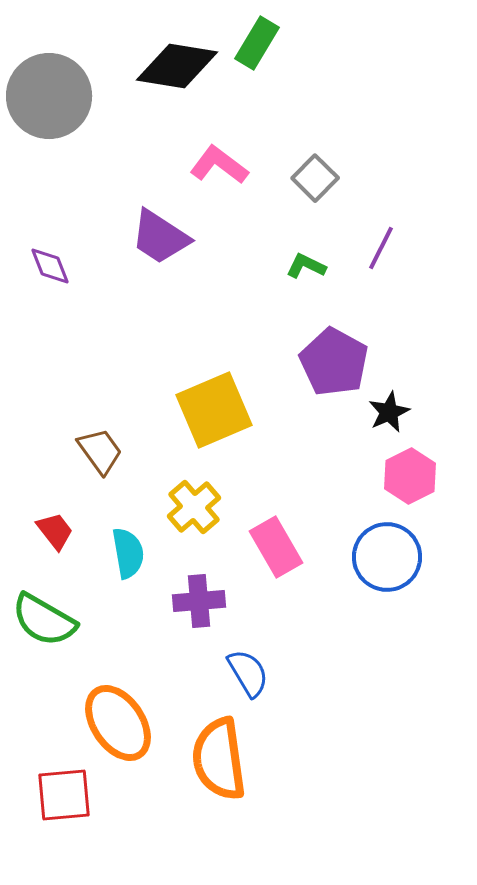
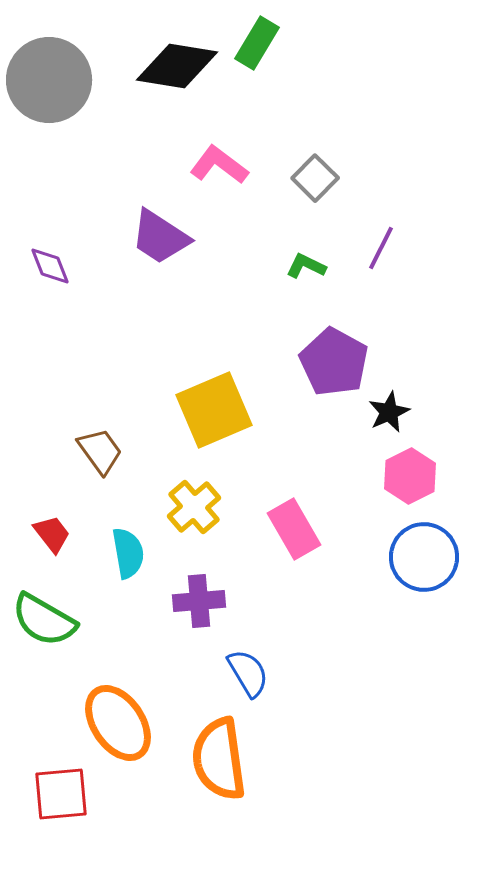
gray circle: moved 16 px up
red trapezoid: moved 3 px left, 3 px down
pink rectangle: moved 18 px right, 18 px up
blue circle: moved 37 px right
red square: moved 3 px left, 1 px up
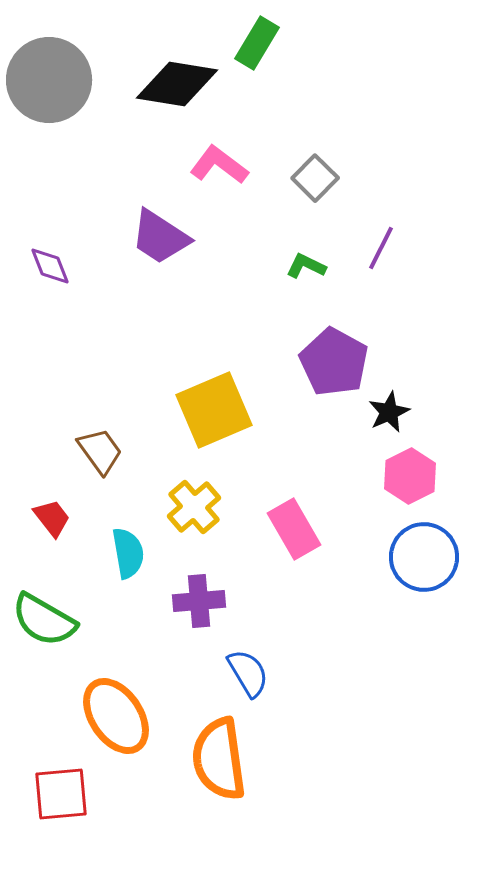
black diamond: moved 18 px down
red trapezoid: moved 16 px up
orange ellipse: moved 2 px left, 7 px up
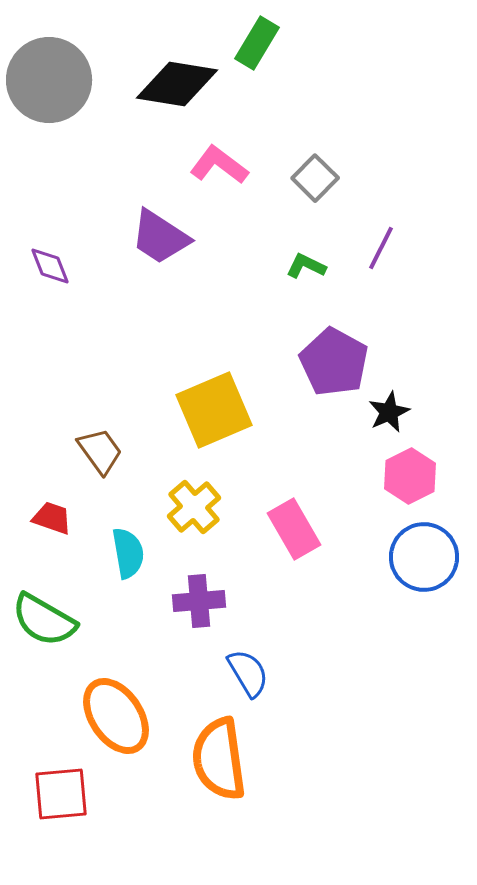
red trapezoid: rotated 33 degrees counterclockwise
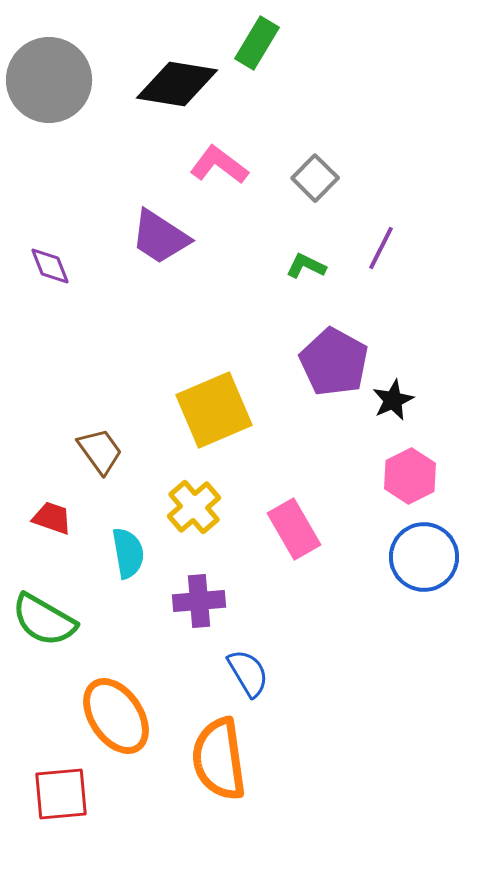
black star: moved 4 px right, 12 px up
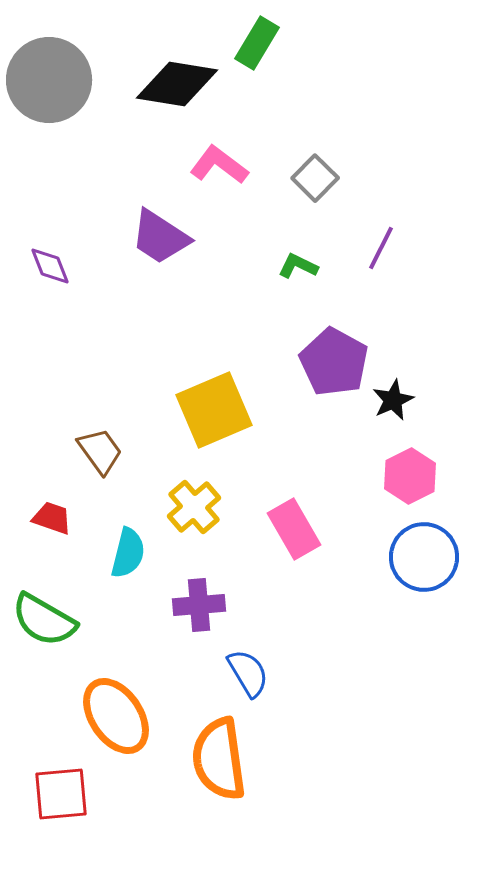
green L-shape: moved 8 px left
cyan semicircle: rotated 24 degrees clockwise
purple cross: moved 4 px down
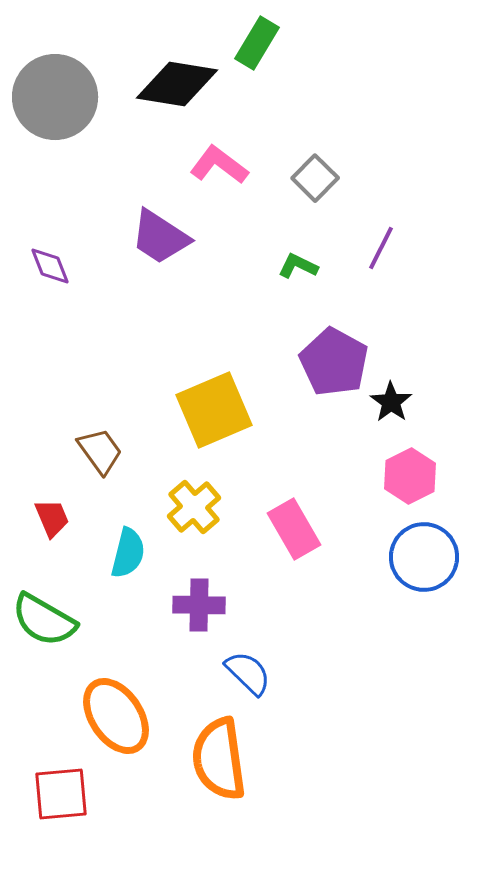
gray circle: moved 6 px right, 17 px down
black star: moved 2 px left, 2 px down; rotated 12 degrees counterclockwise
red trapezoid: rotated 48 degrees clockwise
purple cross: rotated 6 degrees clockwise
blue semicircle: rotated 15 degrees counterclockwise
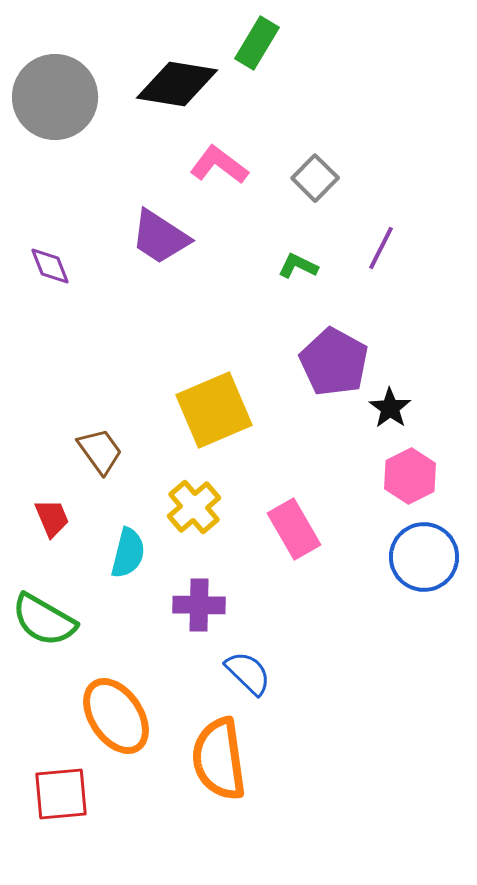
black star: moved 1 px left, 6 px down
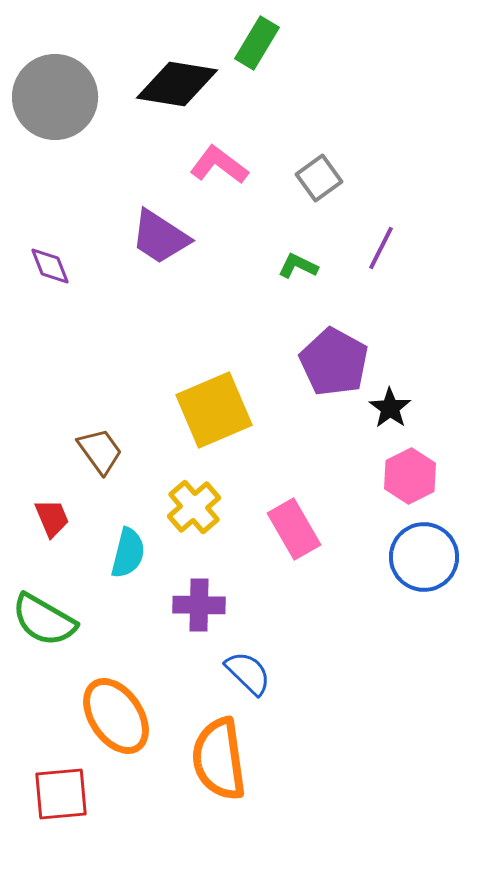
gray square: moved 4 px right; rotated 9 degrees clockwise
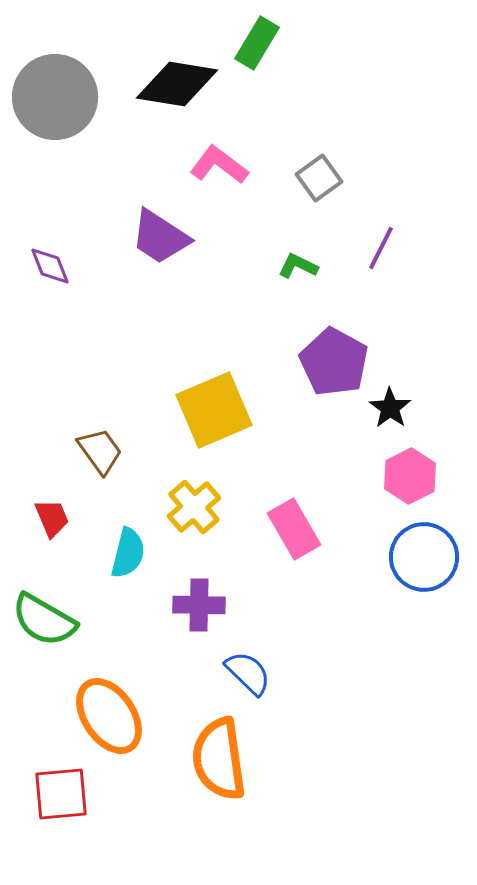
orange ellipse: moved 7 px left
